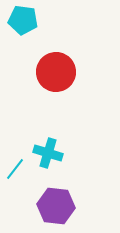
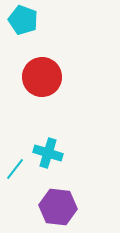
cyan pentagon: rotated 12 degrees clockwise
red circle: moved 14 px left, 5 px down
purple hexagon: moved 2 px right, 1 px down
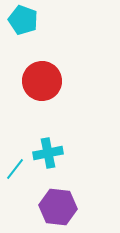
red circle: moved 4 px down
cyan cross: rotated 28 degrees counterclockwise
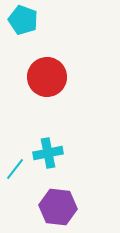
red circle: moved 5 px right, 4 px up
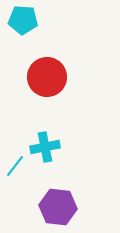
cyan pentagon: rotated 16 degrees counterclockwise
cyan cross: moved 3 px left, 6 px up
cyan line: moved 3 px up
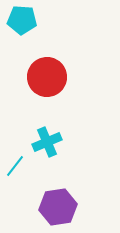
cyan pentagon: moved 1 px left
cyan cross: moved 2 px right, 5 px up; rotated 12 degrees counterclockwise
purple hexagon: rotated 15 degrees counterclockwise
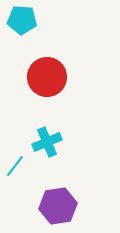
purple hexagon: moved 1 px up
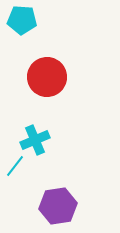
cyan cross: moved 12 px left, 2 px up
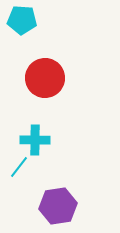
red circle: moved 2 px left, 1 px down
cyan cross: rotated 24 degrees clockwise
cyan line: moved 4 px right, 1 px down
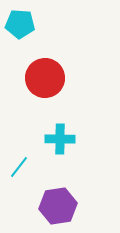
cyan pentagon: moved 2 px left, 4 px down
cyan cross: moved 25 px right, 1 px up
